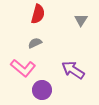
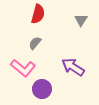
gray semicircle: rotated 24 degrees counterclockwise
purple arrow: moved 3 px up
purple circle: moved 1 px up
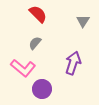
red semicircle: rotated 60 degrees counterclockwise
gray triangle: moved 2 px right, 1 px down
purple arrow: moved 4 px up; rotated 75 degrees clockwise
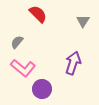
gray semicircle: moved 18 px left, 1 px up
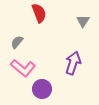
red semicircle: moved 1 px right, 1 px up; rotated 24 degrees clockwise
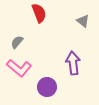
gray triangle: rotated 24 degrees counterclockwise
purple arrow: rotated 25 degrees counterclockwise
pink L-shape: moved 4 px left
purple circle: moved 5 px right, 2 px up
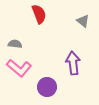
red semicircle: moved 1 px down
gray semicircle: moved 2 px left, 2 px down; rotated 56 degrees clockwise
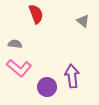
red semicircle: moved 3 px left
purple arrow: moved 1 px left, 13 px down
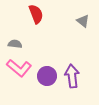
purple circle: moved 11 px up
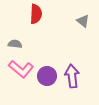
red semicircle: rotated 24 degrees clockwise
pink L-shape: moved 2 px right, 1 px down
